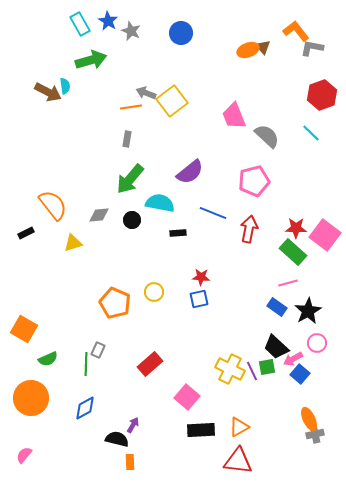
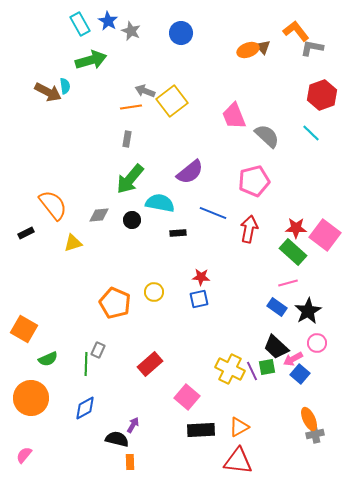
gray arrow at (146, 93): moved 1 px left, 2 px up
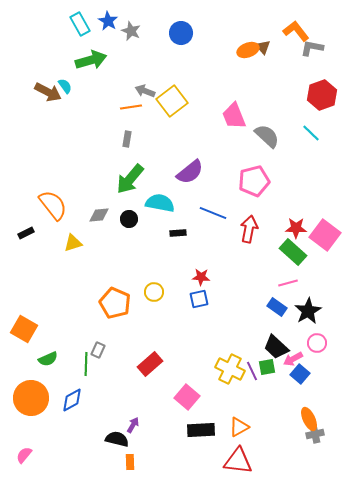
cyan semicircle at (65, 86): rotated 28 degrees counterclockwise
black circle at (132, 220): moved 3 px left, 1 px up
blue diamond at (85, 408): moved 13 px left, 8 px up
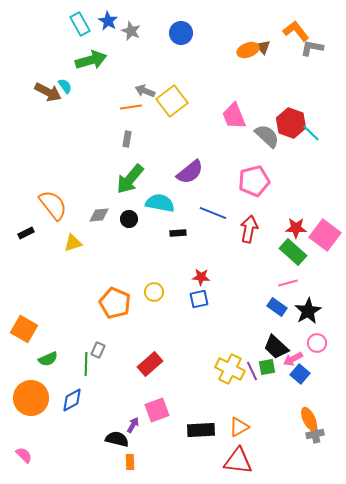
red hexagon at (322, 95): moved 31 px left, 28 px down; rotated 20 degrees counterclockwise
pink square at (187, 397): moved 30 px left, 13 px down; rotated 30 degrees clockwise
pink semicircle at (24, 455): rotated 96 degrees clockwise
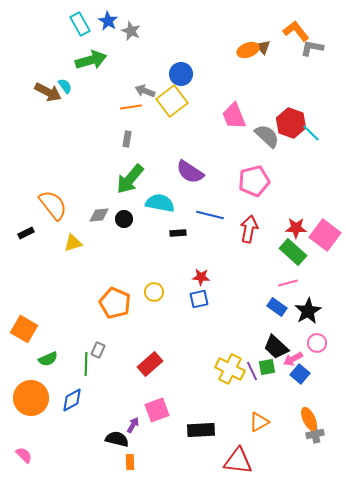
blue circle at (181, 33): moved 41 px down
purple semicircle at (190, 172): rotated 72 degrees clockwise
blue line at (213, 213): moved 3 px left, 2 px down; rotated 8 degrees counterclockwise
black circle at (129, 219): moved 5 px left
orange triangle at (239, 427): moved 20 px right, 5 px up
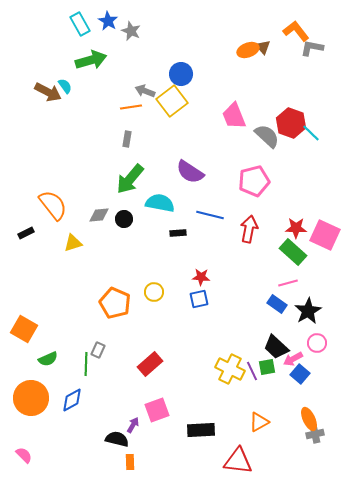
pink square at (325, 235): rotated 12 degrees counterclockwise
blue rectangle at (277, 307): moved 3 px up
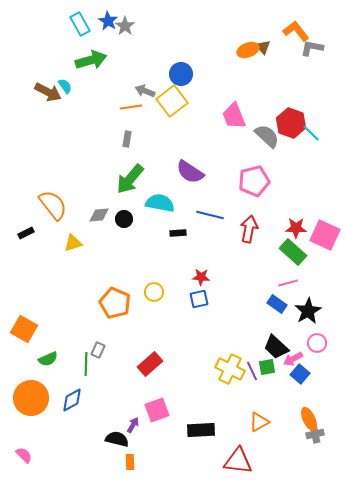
gray star at (131, 31): moved 6 px left, 5 px up; rotated 12 degrees clockwise
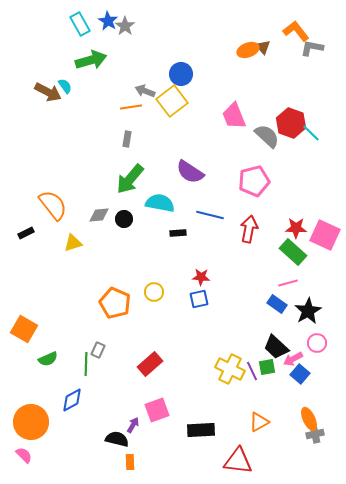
orange circle at (31, 398): moved 24 px down
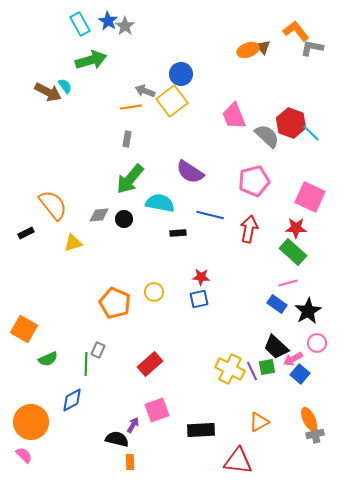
pink square at (325, 235): moved 15 px left, 38 px up
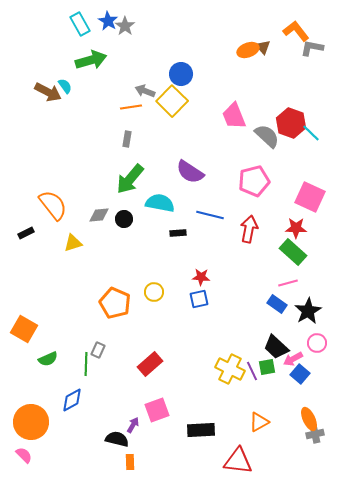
yellow square at (172, 101): rotated 8 degrees counterclockwise
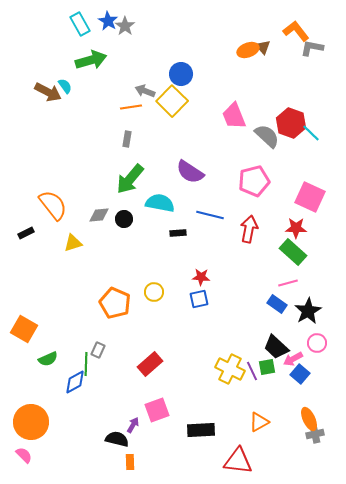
blue diamond at (72, 400): moved 3 px right, 18 px up
